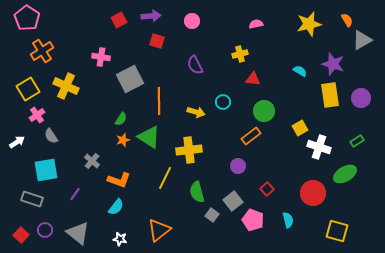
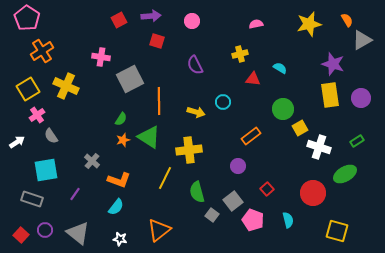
cyan semicircle at (300, 71): moved 20 px left, 3 px up
green circle at (264, 111): moved 19 px right, 2 px up
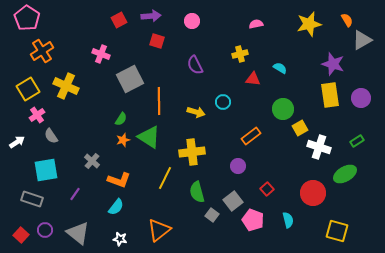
pink cross at (101, 57): moved 3 px up; rotated 12 degrees clockwise
yellow cross at (189, 150): moved 3 px right, 2 px down
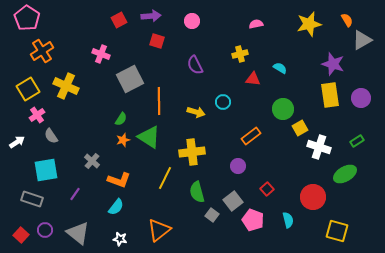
red circle at (313, 193): moved 4 px down
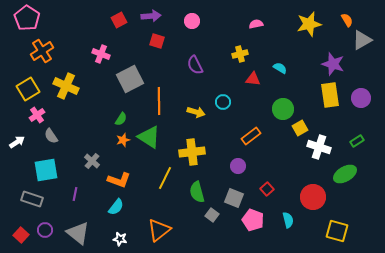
purple line at (75, 194): rotated 24 degrees counterclockwise
gray square at (233, 201): moved 1 px right, 3 px up; rotated 30 degrees counterclockwise
